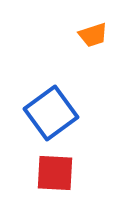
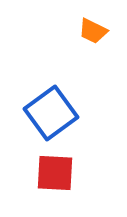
orange trapezoid: moved 4 px up; rotated 44 degrees clockwise
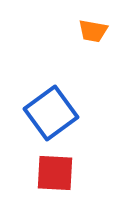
orange trapezoid: rotated 16 degrees counterclockwise
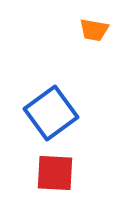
orange trapezoid: moved 1 px right, 1 px up
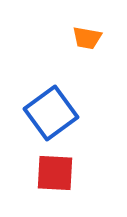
orange trapezoid: moved 7 px left, 8 px down
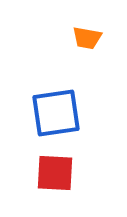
blue square: moved 5 px right; rotated 28 degrees clockwise
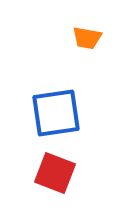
red square: rotated 18 degrees clockwise
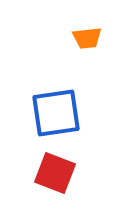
orange trapezoid: rotated 16 degrees counterclockwise
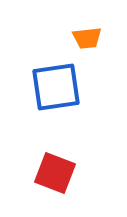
blue square: moved 26 px up
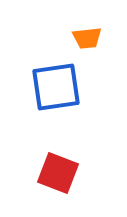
red square: moved 3 px right
